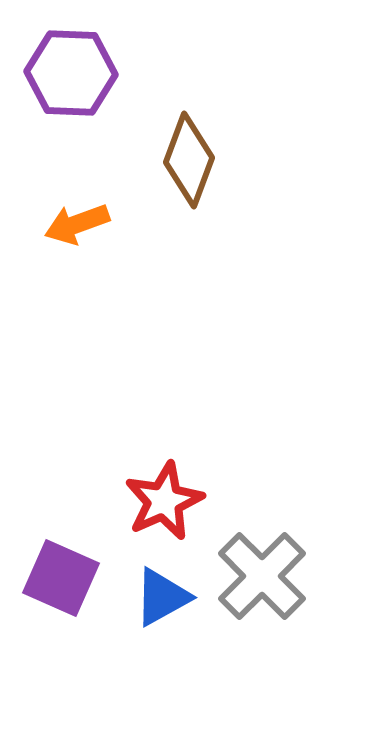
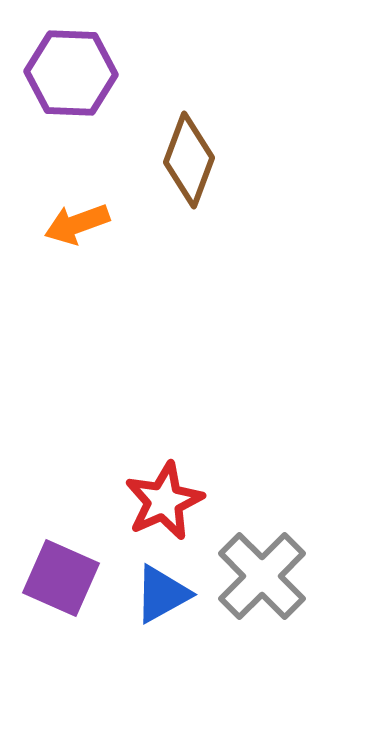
blue triangle: moved 3 px up
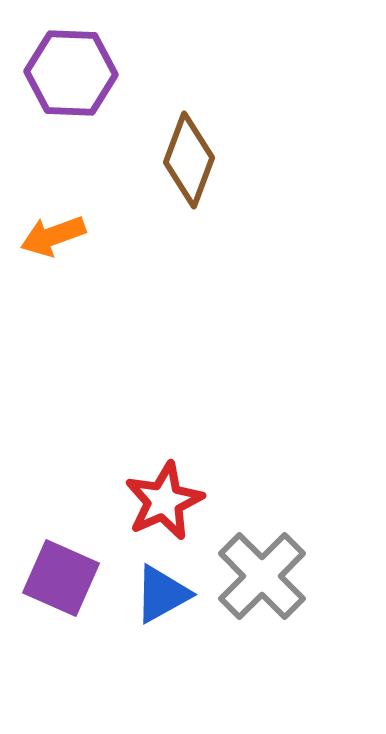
orange arrow: moved 24 px left, 12 px down
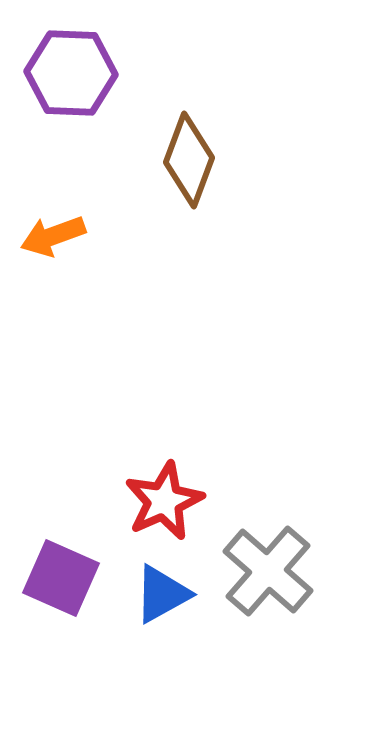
gray cross: moved 6 px right, 5 px up; rotated 4 degrees counterclockwise
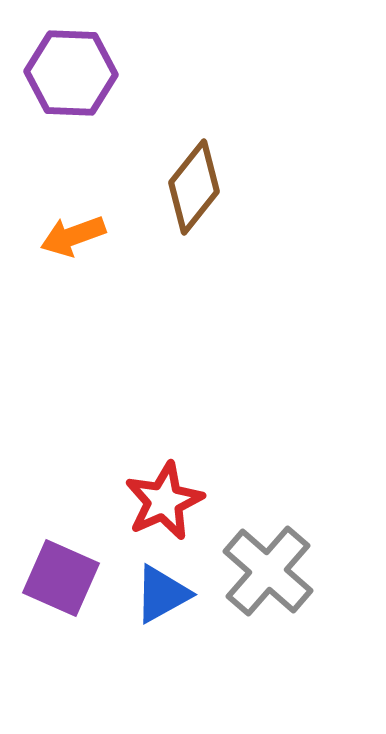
brown diamond: moved 5 px right, 27 px down; rotated 18 degrees clockwise
orange arrow: moved 20 px right
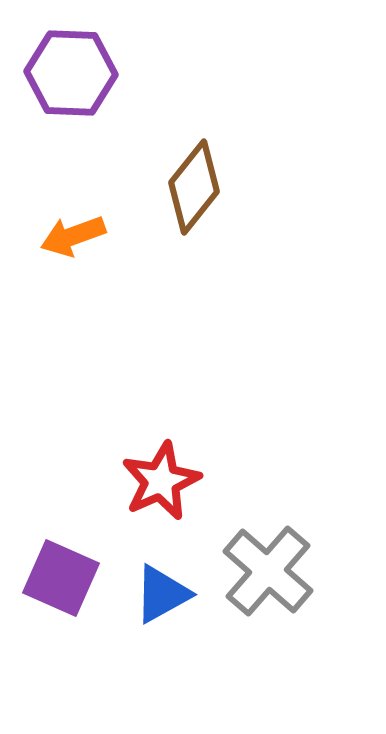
red star: moved 3 px left, 20 px up
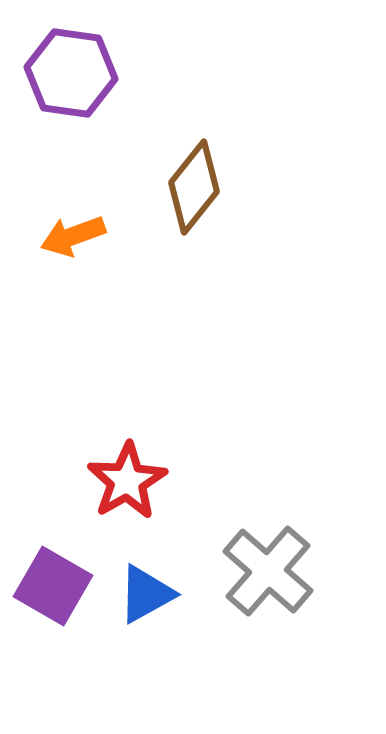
purple hexagon: rotated 6 degrees clockwise
red star: moved 34 px left; rotated 6 degrees counterclockwise
purple square: moved 8 px left, 8 px down; rotated 6 degrees clockwise
blue triangle: moved 16 px left
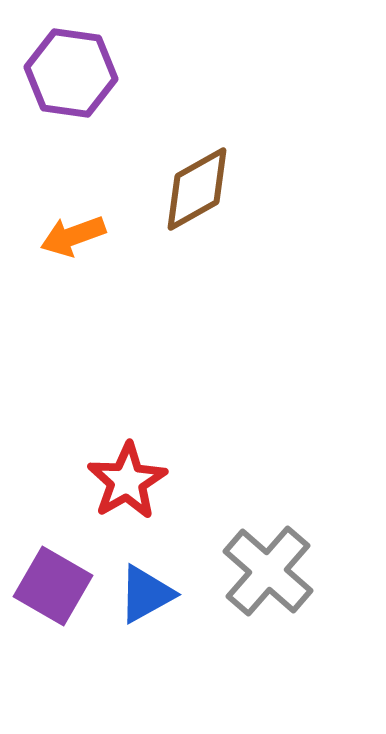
brown diamond: moved 3 px right, 2 px down; rotated 22 degrees clockwise
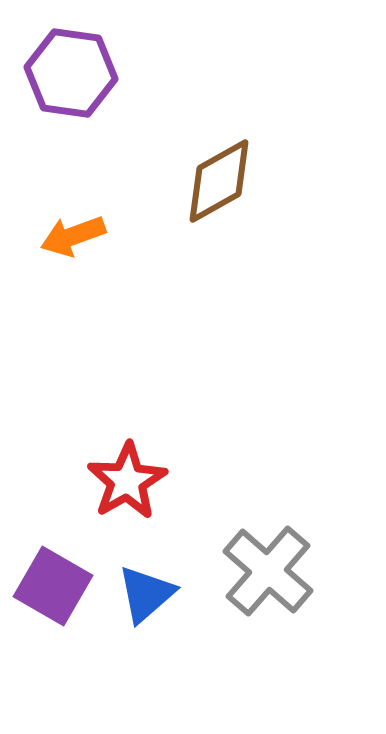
brown diamond: moved 22 px right, 8 px up
blue triangle: rotated 12 degrees counterclockwise
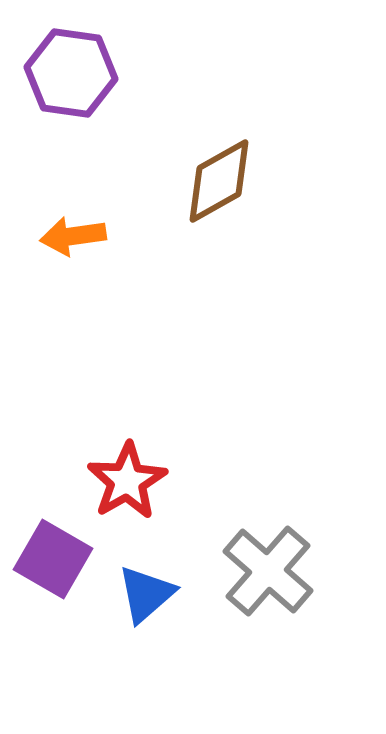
orange arrow: rotated 12 degrees clockwise
purple square: moved 27 px up
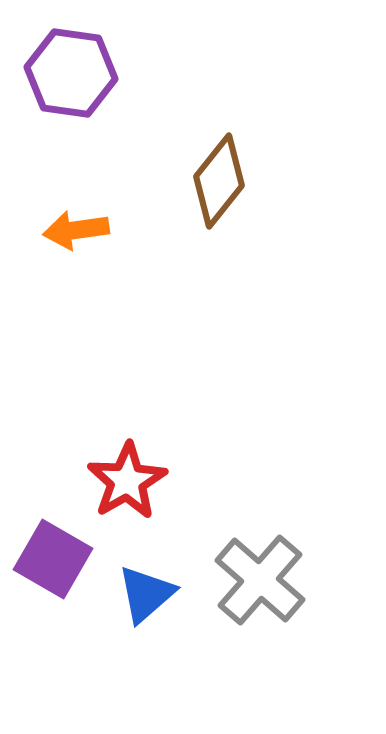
brown diamond: rotated 22 degrees counterclockwise
orange arrow: moved 3 px right, 6 px up
gray cross: moved 8 px left, 9 px down
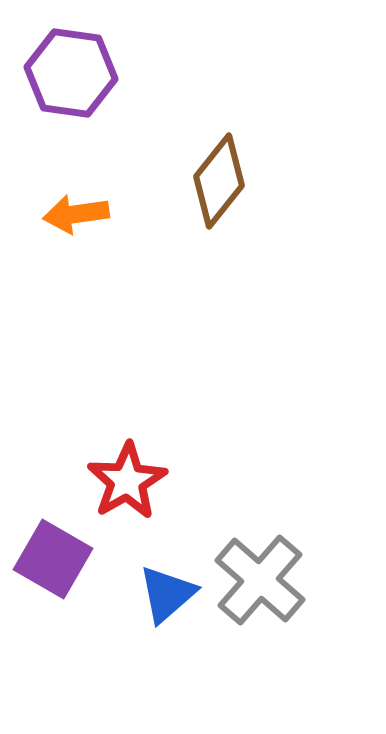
orange arrow: moved 16 px up
blue triangle: moved 21 px right
